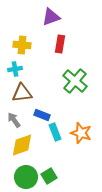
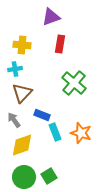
green cross: moved 1 px left, 2 px down
brown triangle: rotated 40 degrees counterclockwise
green circle: moved 2 px left
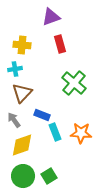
red rectangle: rotated 24 degrees counterclockwise
orange star: rotated 15 degrees counterclockwise
green circle: moved 1 px left, 1 px up
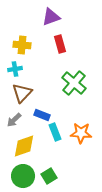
gray arrow: rotated 98 degrees counterclockwise
yellow diamond: moved 2 px right, 1 px down
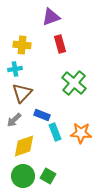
green square: moved 1 px left; rotated 28 degrees counterclockwise
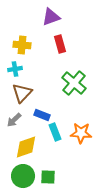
yellow diamond: moved 2 px right, 1 px down
green square: moved 1 px down; rotated 28 degrees counterclockwise
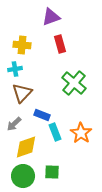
gray arrow: moved 4 px down
orange star: rotated 30 degrees clockwise
green square: moved 4 px right, 5 px up
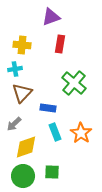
red rectangle: rotated 24 degrees clockwise
blue rectangle: moved 6 px right, 7 px up; rotated 14 degrees counterclockwise
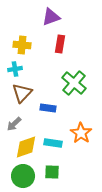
cyan rectangle: moved 2 px left, 11 px down; rotated 60 degrees counterclockwise
